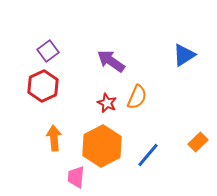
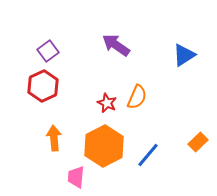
purple arrow: moved 5 px right, 16 px up
orange hexagon: moved 2 px right
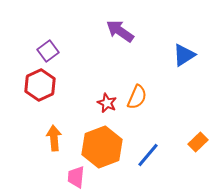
purple arrow: moved 4 px right, 14 px up
red hexagon: moved 3 px left, 1 px up
orange hexagon: moved 2 px left, 1 px down; rotated 6 degrees clockwise
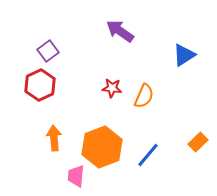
orange semicircle: moved 7 px right, 1 px up
red star: moved 5 px right, 15 px up; rotated 18 degrees counterclockwise
pink trapezoid: moved 1 px up
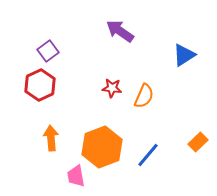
orange arrow: moved 3 px left
pink trapezoid: rotated 15 degrees counterclockwise
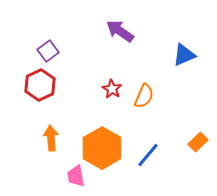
blue triangle: rotated 10 degrees clockwise
red star: moved 1 px down; rotated 24 degrees clockwise
orange hexagon: moved 1 px down; rotated 9 degrees counterclockwise
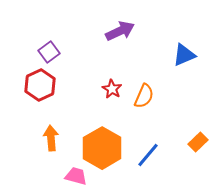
purple arrow: rotated 120 degrees clockwise
purple square: moved 1 px right, 1 px down
pink trapezoid: rotated 115 degrees clockwise
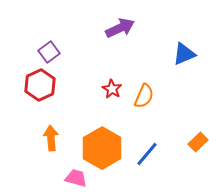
purple arrow: moved 3 px up
blue triangle: moved 1 px up
blue line: moved 1 px left, 1 px up
pink trapezoid: moved 2 px down
